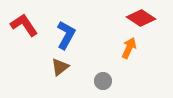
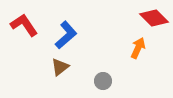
red diamond: moved 13 px right; rotated 12 degrees clockwise
blue L-shape: rotated 20 degrees clockwise
orange arrow: moved 9 px right
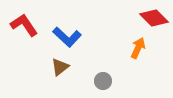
blue L-shape: moved 1 px right, 2 px down; rotated 84 degrees clockwise
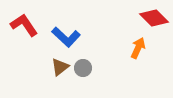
blue L-shape: moved 1 px left
gray circle: moved 20 px left, 13 px up
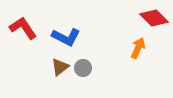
red L-shape: moved 1 px left, 3 px down
blue L-shape: rotated 16 degrees counterclockwise
